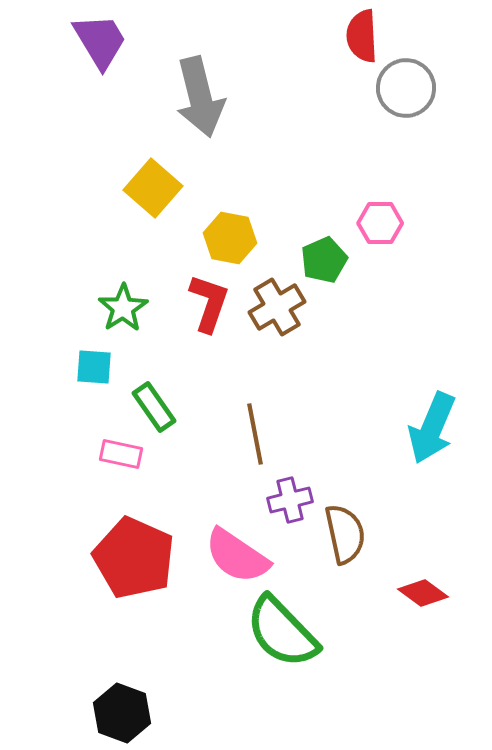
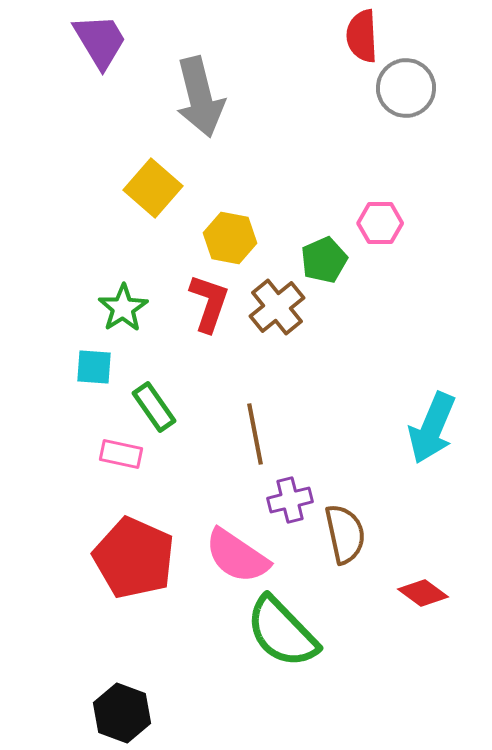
brown cross: rotated 8 degrees counterclockwise
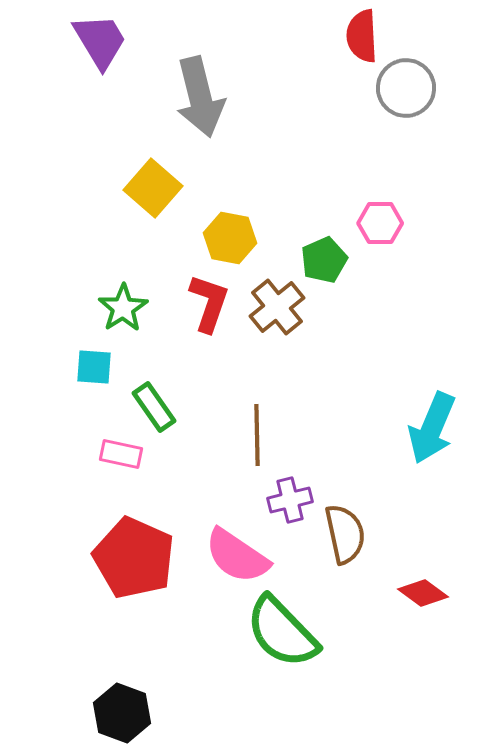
brown line: moved 2 px right, 1 px down; rotated 10 degrees clockwise
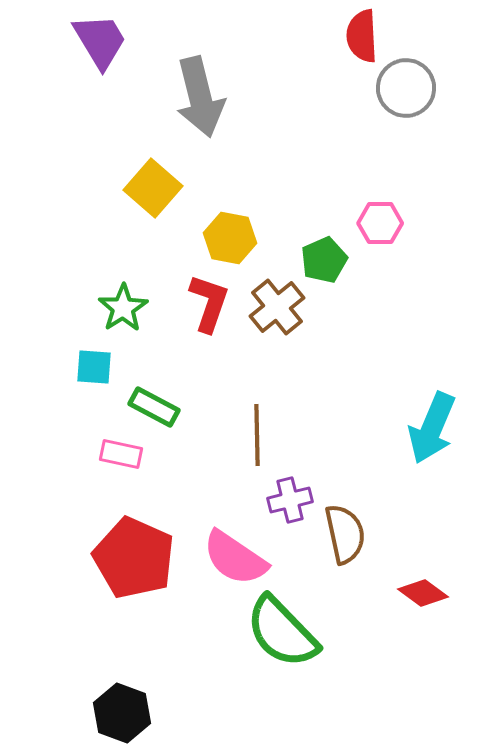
green rectangle: rotated 27 degrees counterclockwise
pink semicircle: moved 2 px left, 2 px down
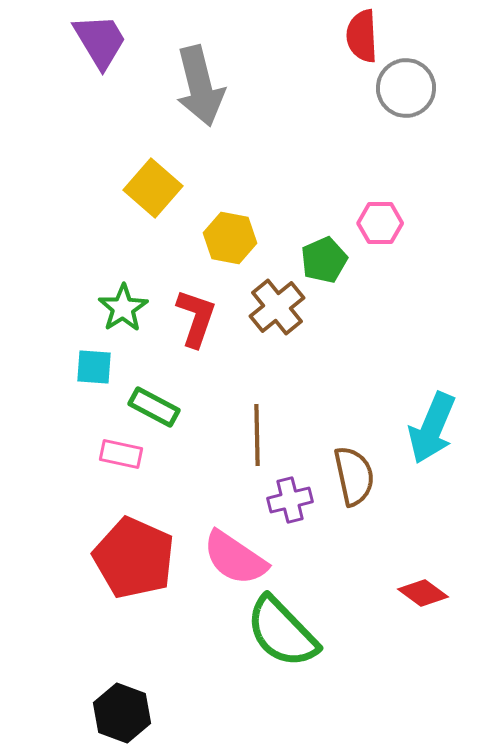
gray arrow: moved 11 px up
red L-shape: moved 13 px left, 15 px down
brown semicircle: moved 9 px right, 58 px up
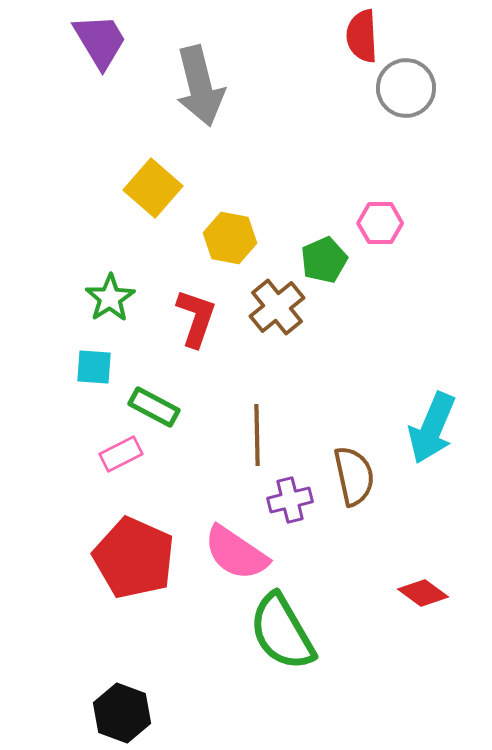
green star: moved 13 px left, 10 px up
pink rectangle: rotated 39 degrees counterclockwise
pink semicircle: moved 1 px right, 5 px up
green semicircle: rotated 14 degrees clockwise
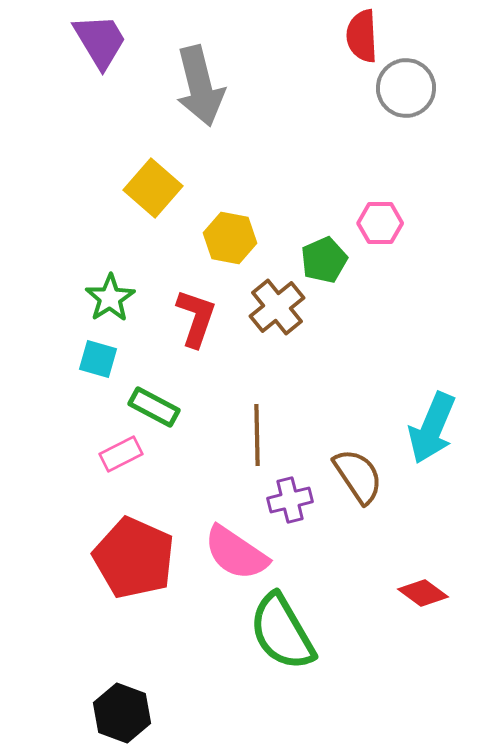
cyan square: moved 4 px right, 8 px up; rotated 12 degrees clockwise
brown semicircle: moved 4 px right; rotated 22 degrees counterclockwise
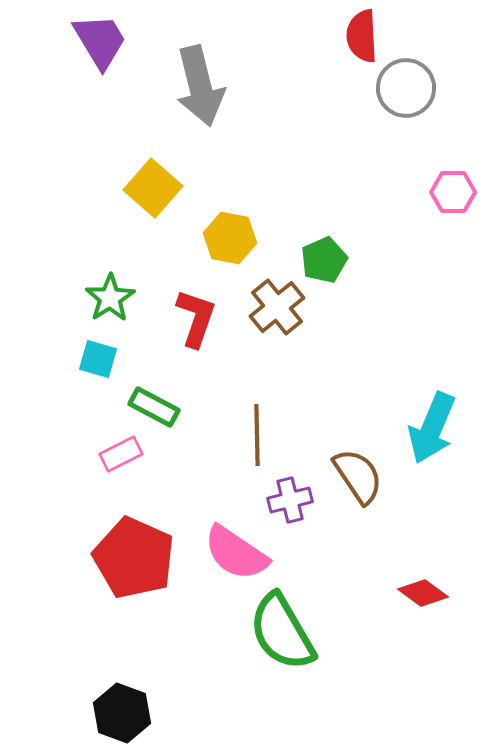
pink hexagon: moved 73 px right, 31 px up
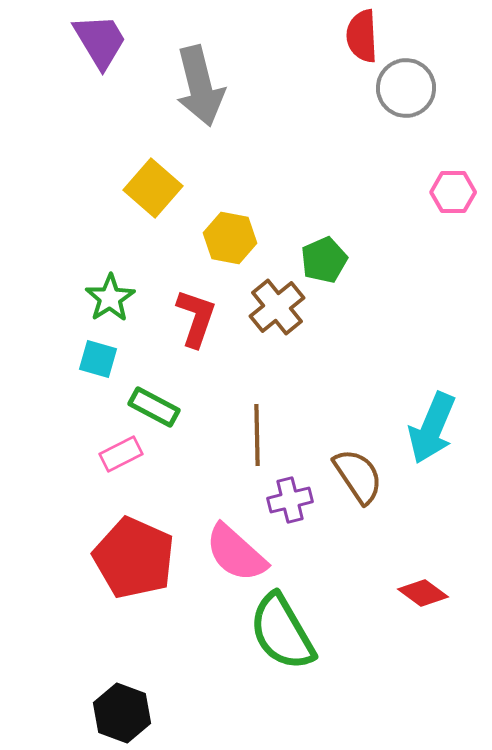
pink semicircle: rotated 8 degrees clockwise
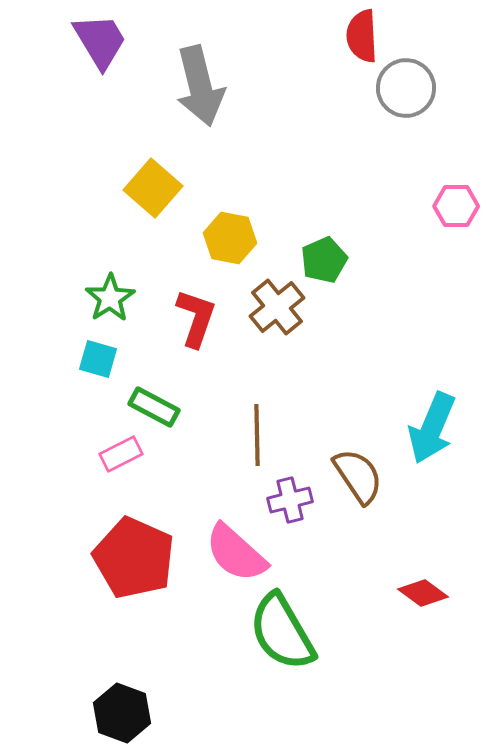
pink hexagon: moved 3 px right, 14 px down
